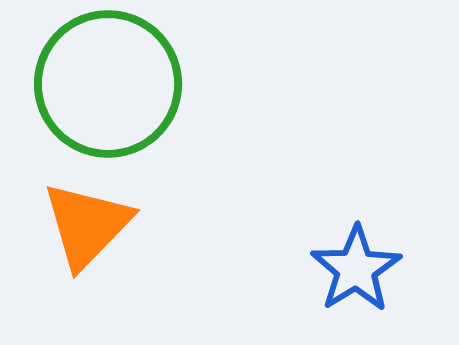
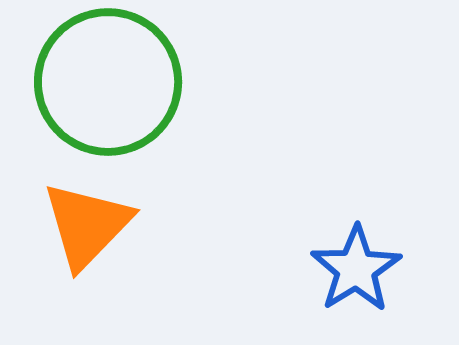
green circle: moved 2 px up
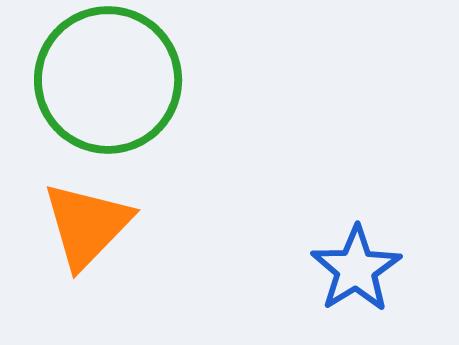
green circle: moved 2 px up
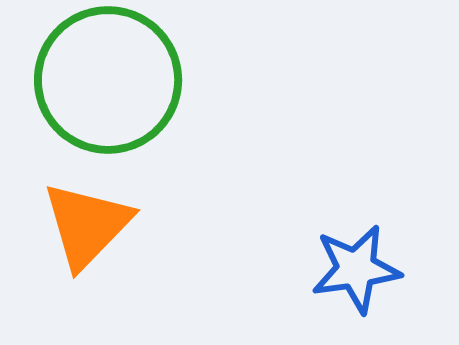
blue star: rotated 24 degrees clockwise
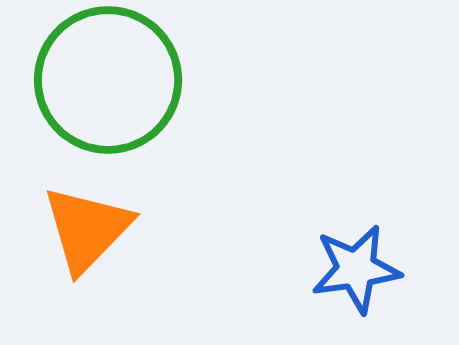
orange triangle: moved 4 px down
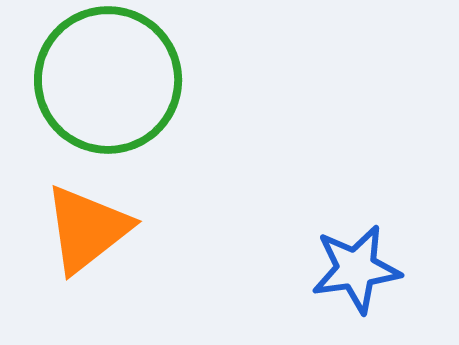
orange triangle: rotated 8 degrees clockwise
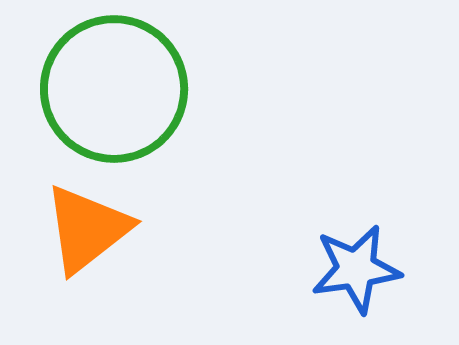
green circle: moved 6 px right, 9 px down
